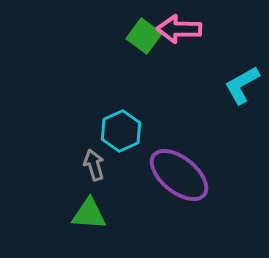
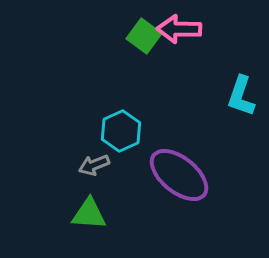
cyan L-shape: moved 1 px left, 11 px down; rotated 42 degrees counterclockwise
gray arrow: rotated 96 degrees counterclockwise
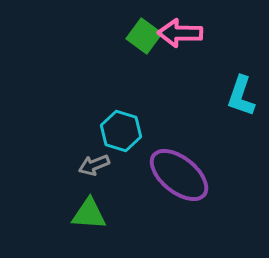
pink arrow: moved 1 px right, 4 px down
cyan hexagon: rotated 18 degrees counterclockwise
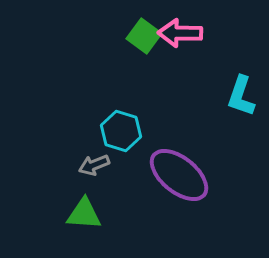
green triangle: moved 5 px left
